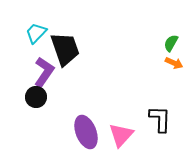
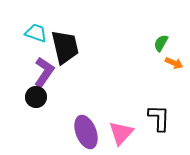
cyan trapezoid: rotated 65 degrees clockwise
green semicircle: moved 10 px left
black trapezoid: moved 2 px up; rotated 6 degrees clockwise
black L-shape: moved 1 px left, 1 px up
pink triangle: moved 2 px up
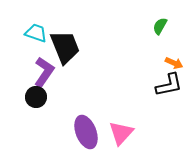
green semicircle: moved 1 px left, 17 px up
black trapezoid: rotated 9 degrees counterclockwise
black L-shape: moved 10 px right, 33 px up; rotated 76 degrees clockwise
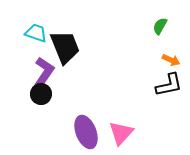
orange arrow: moved 3 px left, 3 px up
black circle: moved 5 px right, 3 px up
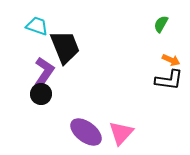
green semicircle: moved 1 px right, 2 px up
cyan trapezoid: moved 1 px right, 7 px up
black L-shape: moved 5 px up; rotated 20 degrees clockwise
purple ellipse: rotated 32 degrees counterclockwise
